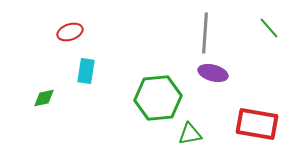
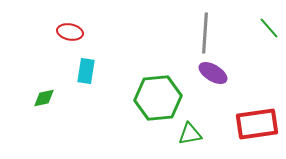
red ellipse: rotated 30 degrees clockwise
purple ellipse: rotated 16 degrees clockwise
red rectangle: rotated 18 degrees counterclockwise
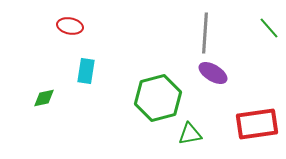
red ellipse: moved 6 px up
green hexagon: rotated 9 degrees counterclockwise
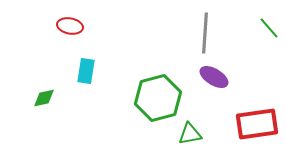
purple ellipse: moved 1 px right, 4 px down
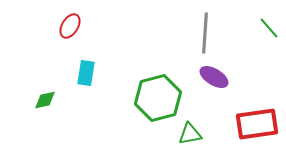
red ellipse: rotated 70 degrees counterclockwise
cyan rectangle: moved 2 px down
green diamond: moved 1 px right, 2 px down
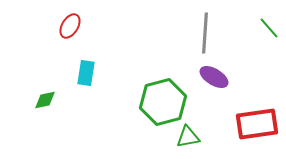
green hexagon: moved 5 px right, 4 px down
green triangle: moved 2 px left, 3 px down
